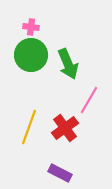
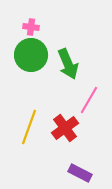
purple rectangle: moved 20 px right
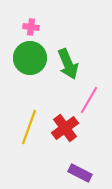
green circle: moved 1 px left, 3 px down
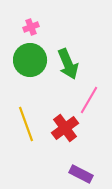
pink cross: rotated 28 degrees counterclockwise
green circle: moved 2 px down
yellow line: moved 3 px left, 3 px up; rotated 40 degrees counterclockwise
purple rectangle: moved 1 px right, 1 px down
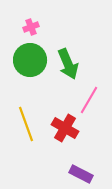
red cross: rotated 24 degrees counterclockwise
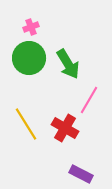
green circle: moved 1 px left, 2 px up
green arrow: rotated 8 degrees counterclockwise
yellow line: rotated 12 degrees counterclockwise
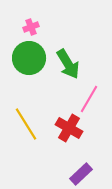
pink line: moved 1 px up
red cross: moved 4 px right
purple rectangle: rotated 70 degrees counterclockwise
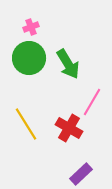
pink line: moved 3 px right, 3 px down
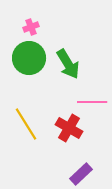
pink line: rotated 60 degrees clockwise
